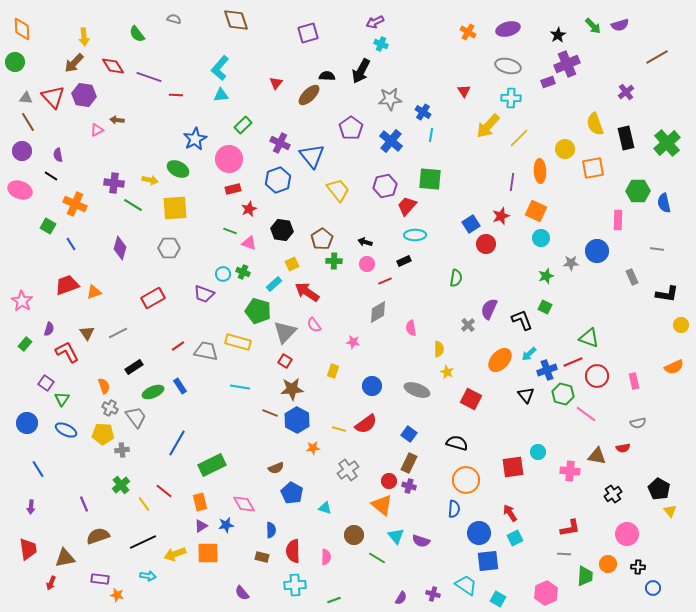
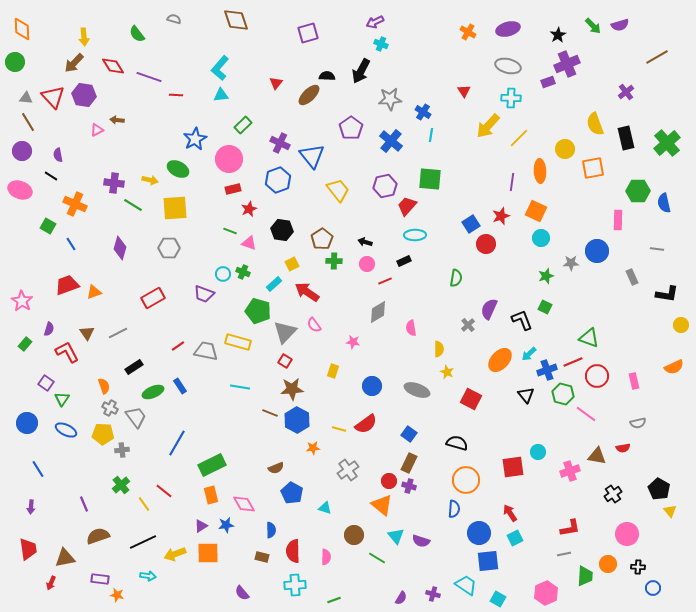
pink cross at (570, 471): rotated 24 degrees counterclockwise
orange rectangle at (200, 502): moved 11 px right, 7 px up
gray line at (564, 554): rotated 16 degrees counterclockwise
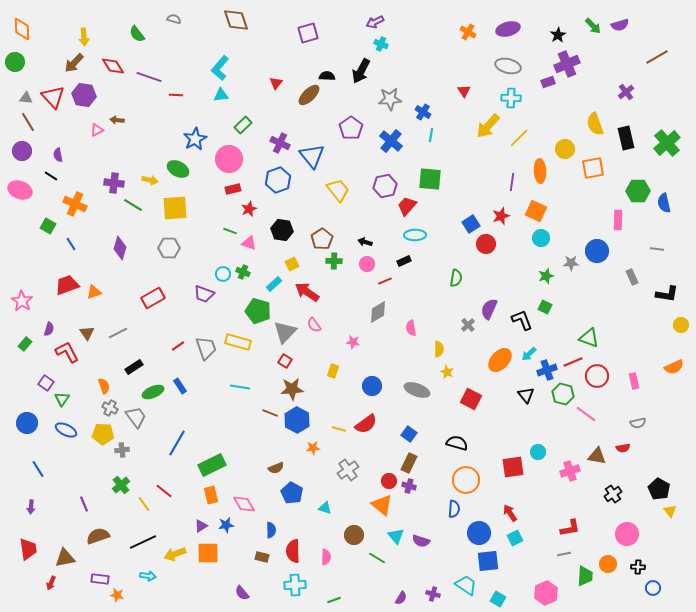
gray trapezoid at (206, 351): moved 3 px up; rotated 60 degrees clockwise
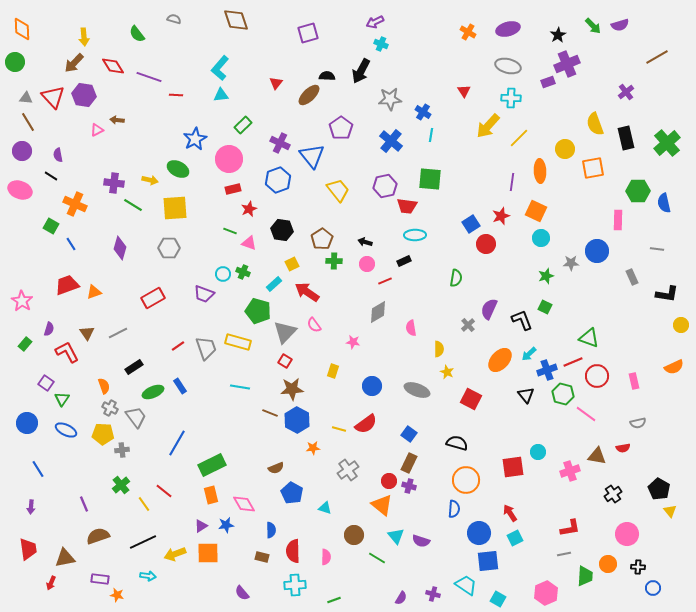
purple pentagon at (351, 128): moved 10 px left
red trapezoid at (407, 206): rotated 125 degrees counterclockwise
green square at (48, 226): moved 3 px right
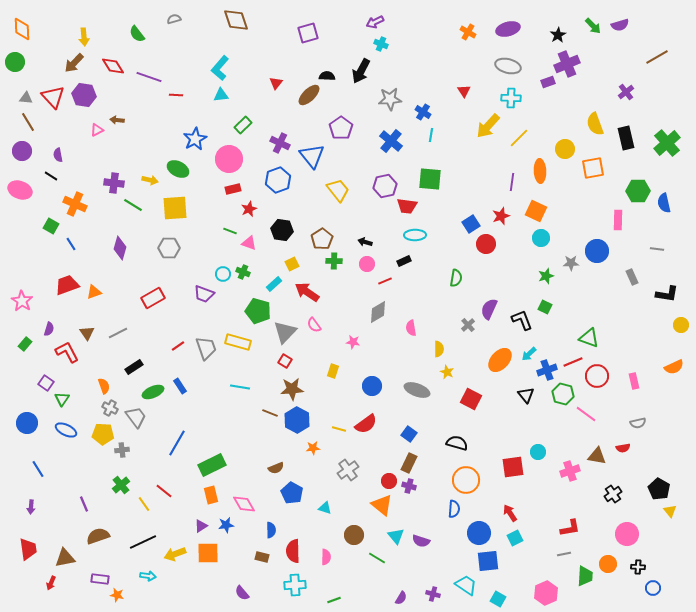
gray semicircle at (174, 19): rotated 32 degrees counterclockwise
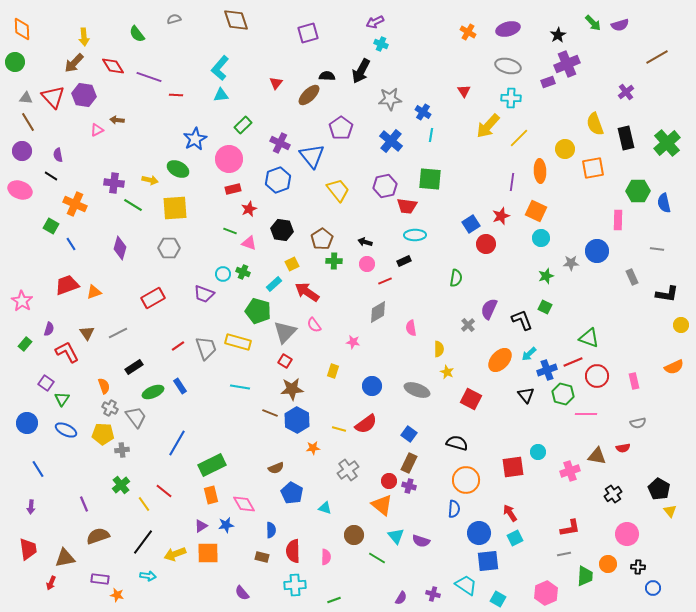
green arrow at (593, 26): moved 3 px up
pink line at (586, 414): rotated 35 degrees counterclockwise
black line at (143, 542): rotated 28 degrees counterclockwise
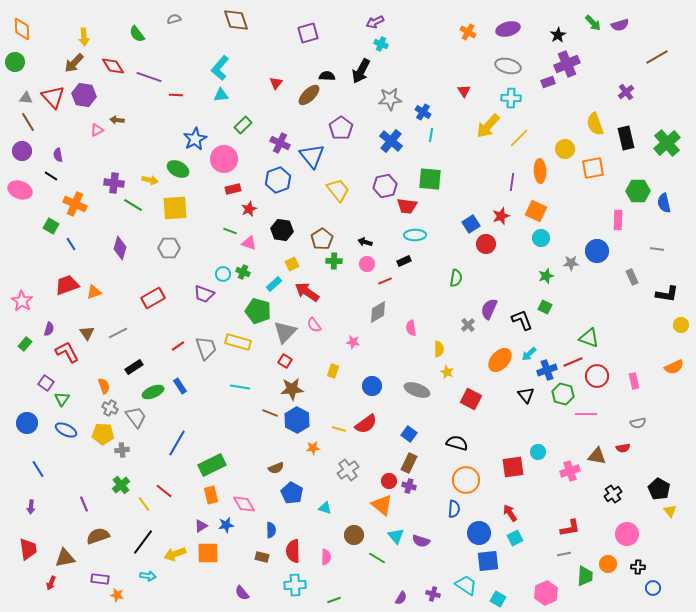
pink circle at (229, 159): moved 5 px left
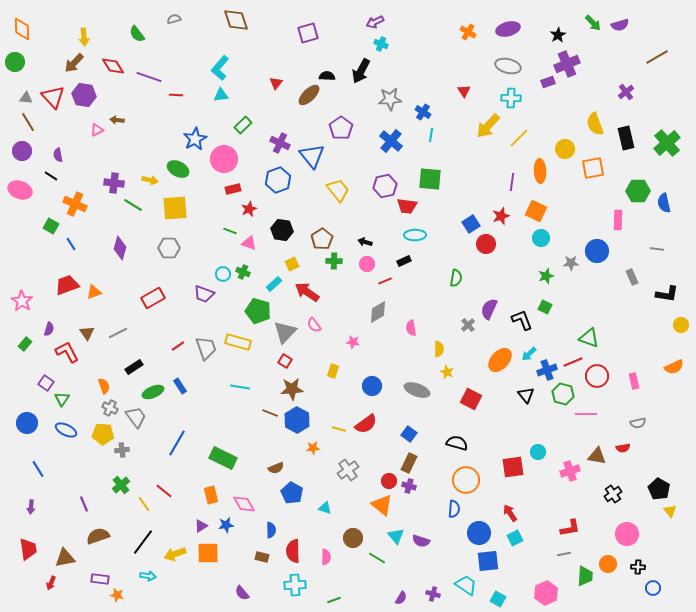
green rectangle at (212, 465): moved 11 px right, 7 px up; rotated 52 degrees clockwise
brown circle at (354, 535): moved 1 px left, 3 px down
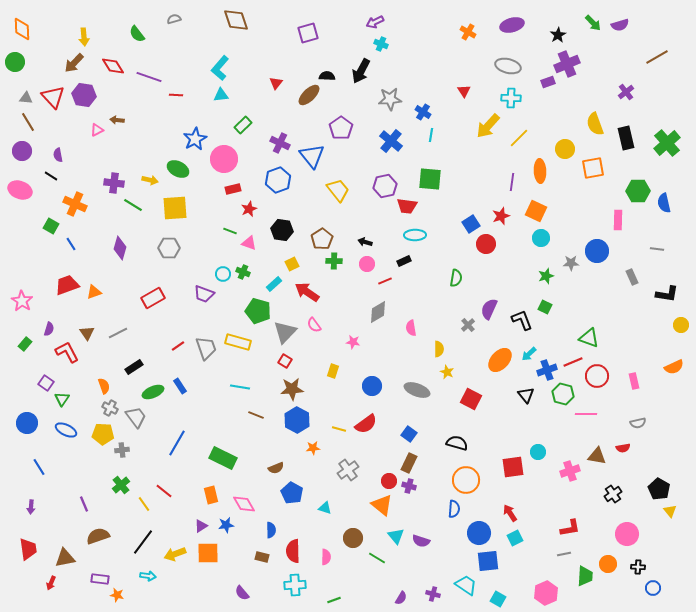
purple ellipse at (508, 29): moved 4 px right, 4 px up
brown line at (270, 413): moved 14 px left, 2 px down
blue line at (38, 469): moved 1 px right, 2 px up
